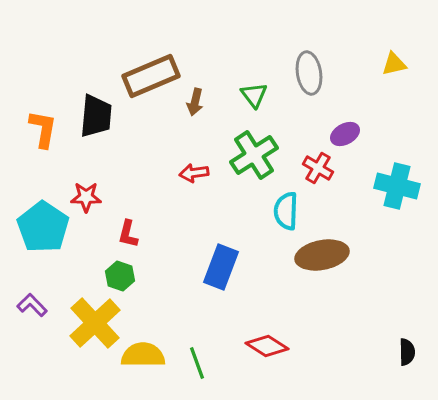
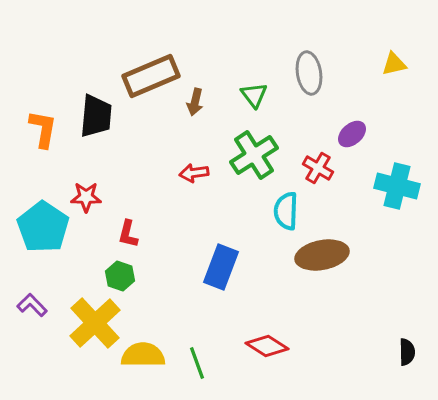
purple ellipse: moved 7 px right; rotated 12 degrees counterclockwise
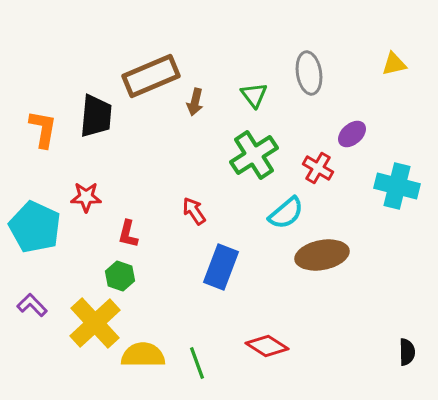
red arrow: moved 38 px down; rotated 64 degrees clockwise
cyan semicircle: moved 2 px down; rotated 132 degrees counterclockwise
cyan pentagon: moved 8 px left; rotated 9 degrees counterclockwise
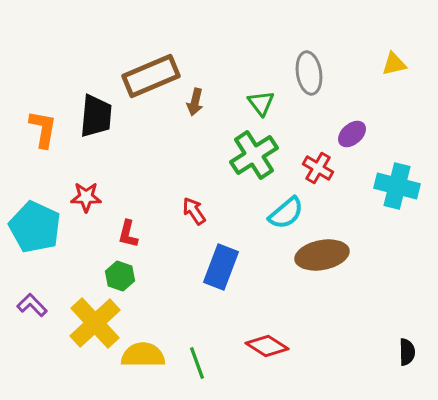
green triangle: moved 7 px right, 8 px down
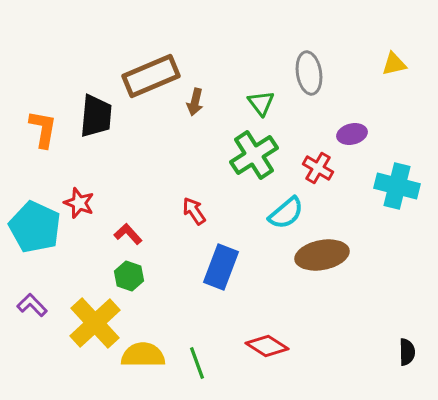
purple ellipse: rotated 28 degrees clockwise
red star: moved 7 px left, 6 px down; rotated 20 degrees clockwise
red L-shape: rotated 124 degrees clockwise
green hexagon: moved 9 px right
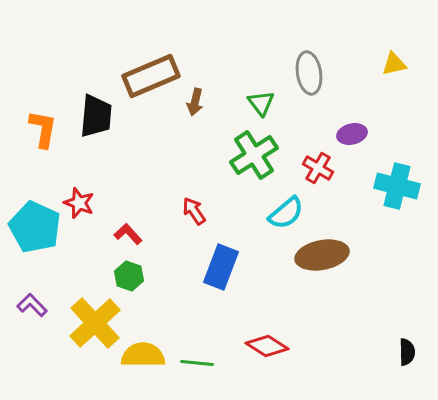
green line: rotated 64 degrees counterclockwise
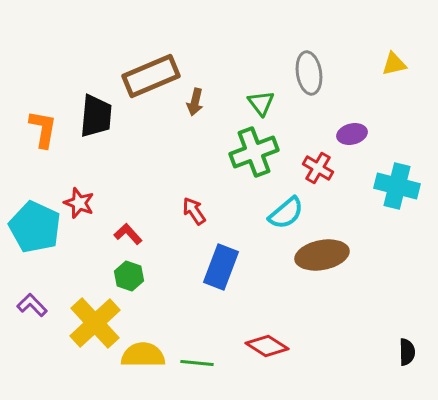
green cross: moved 3 px up; rotated 12 degrees clockwise
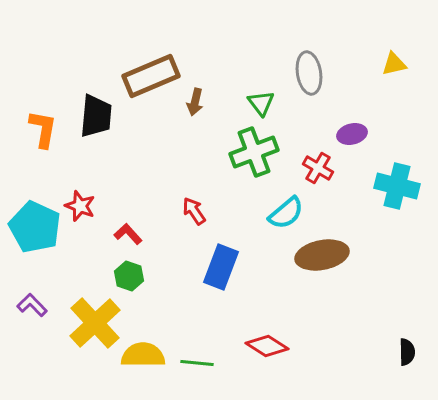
red star: moved 1 px right, 3 px down
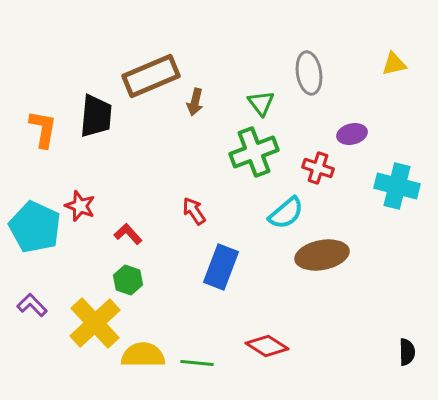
red cross: rotated 12 degrees counterclockwise
green hexagon: moved 1 px left, 4 px down
